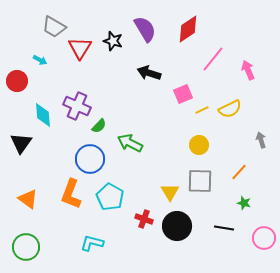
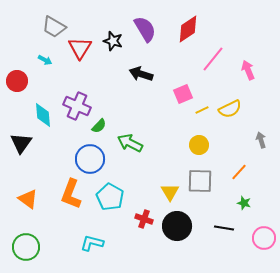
cyan arrow: moved 5 px right
black arrow: moved 8 px left, 1 px down
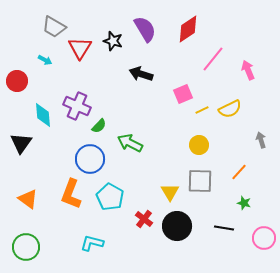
red cross: rotated 18 degrees clockwise
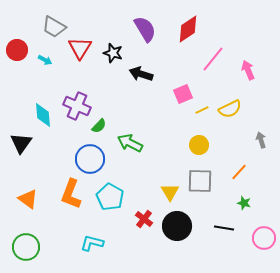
black star: moved 12 px down
red circle: moved 31 px up
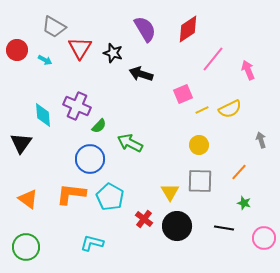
orange L-shape: rotated 76 degrees clockwise
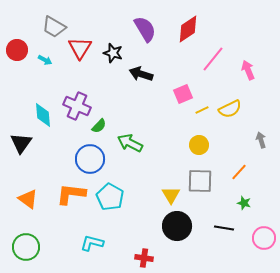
yellow triangle: moved 1 px right, 3 px down
red cross: moved 39 px down; rotated 30 degrees counterclockwise
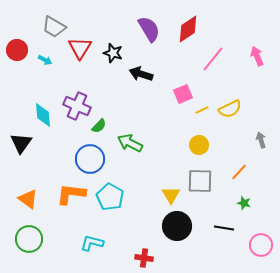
purple semicircle: moved 4 px right
pink arrow: moved 9 px right, 14 px up
pink circle: moved 3 px left, 7 px down
green circle: moved 3 px right, 8 px up
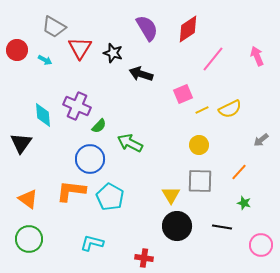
purple semicircle: moved 2 px left, 1 px up
gray arrow: rotated 112 degrees counterclockwise
orange L-shape: moved 3 px up
black line: moved 2 px left, 1 px up
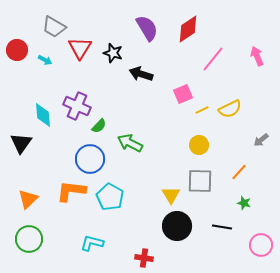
orange triangle: rotated 40 degrees clockwise
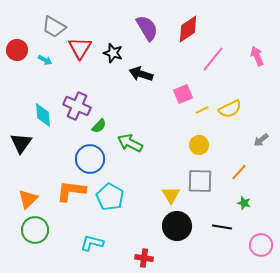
green circle: moved 6 px right, 9 px up
